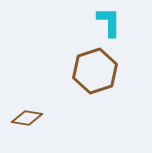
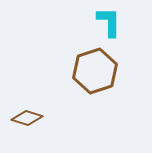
brown diamond: rotated 8 degrees clockwise
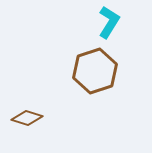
cyan L-shape: rotated 32 degrees clockwise
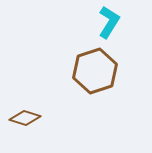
brown diamond: moved 2 px left
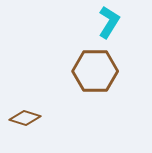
brown hexagon: rotated 18 degrees clockwise
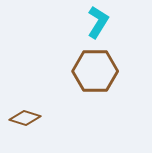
cyan L-shape: moved 11 px left
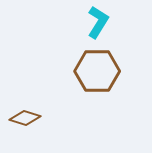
brown hexagon: moved 2 px right
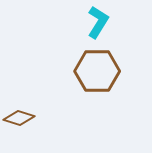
brown diamond: moved 6 px left
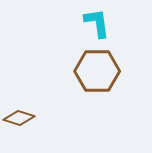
cyan L-shape: moved 1 px left, 1 px down; rotated 40 degrees counterclockwise
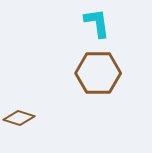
brown hexagon: moved 1 px right, 2 px down
